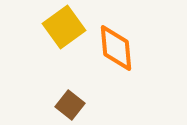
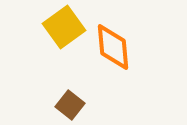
orange diamond: moved 3 px left, 1 px up
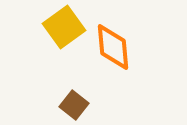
brown square: moved 4 px right
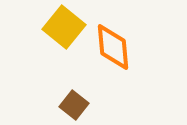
yellow square: rotated 15 degrees counterclockwise
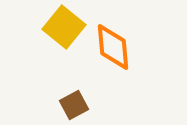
brown square: rotated 24 degrees clockwise
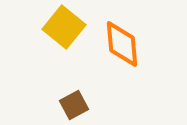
orange diamond: moved 9 px right, 3 px up
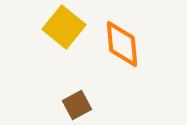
brown square: moved 3 px right
